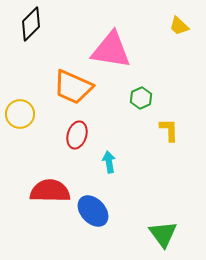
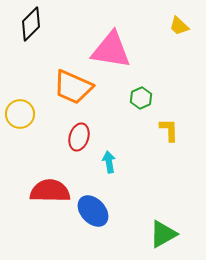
red ellipse: moved 2 px right, 2 px down
green triangle: rotated 36 degrees clockwise
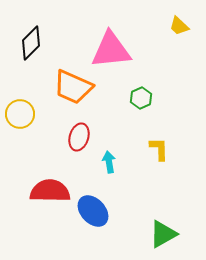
black diamond: moved 19 px down
pink triangle: rotated 15 degrees counterclockwise
yellow L-shape: moved 10 px left, 19 px down
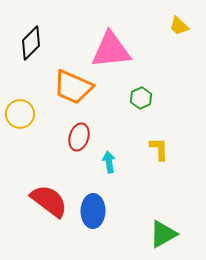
red semicircle: moved 1 px left, 10 px down; rotated 36 degrees clockwise
blue ellipse: rotated 44 degrees clockwise
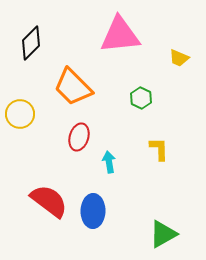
yellow trapezoid: moved 32 px down; rotated 20 degrees counterclockwise
pink triangle: moved 9 px right, 15 px up
orange trapezoid: rotated 21 degrees clockwise
green hexagon: rotated 10 degrees counterclockwise
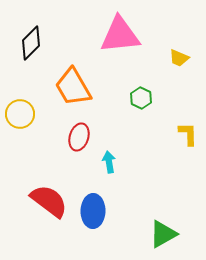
orange trapezoid: rotated 15 degrees clockwise
yellow L-shape: moved 29 px right, 15 px up
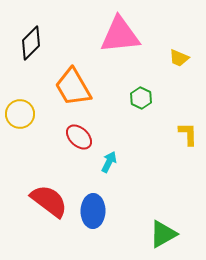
red ellipse: rotated 64 degrees counterclockwise
cyan arrow: rotated 35 degrees clockwise
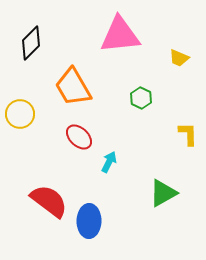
blue ellipse: moved 4 px left, 10 px down
green triangle: moved 41 px up
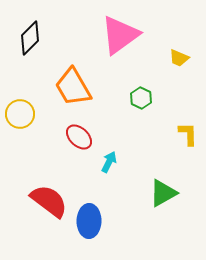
pink triangle: rotated 30 degrees counterclockwise
black diamond: moved 1 px left, 5 px up
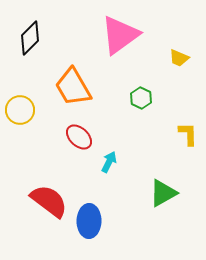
yellow circle: moved 4 px up
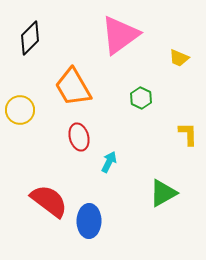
red ellipse: rotated 32 degrees clockwise
